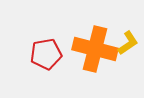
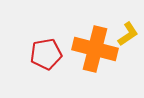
yellow L-shape: moved 9 px up
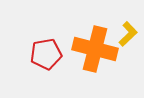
yellow L-shape: rotated 10 degrees counterclockwise
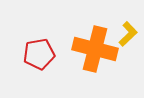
red pentagon: moved 7 px left
